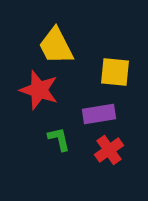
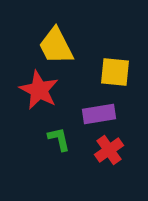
red star: rotated 9 degrees clockwise
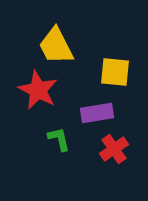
red star: moved 1 px left
purple rectangle: moved 2 px left, 1 px up
red cross: moved 5 px right, 1 px up
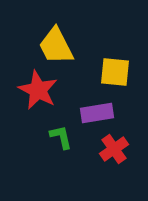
green L-shape: moved 2 px right, 2 px up
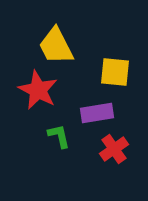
green L-shape: moved 2 px left, 1 px up
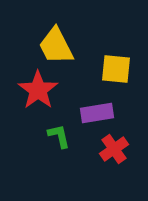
yellow square: moved 1 px right, 3 px up
red star: rotated 9 degrees clockwise
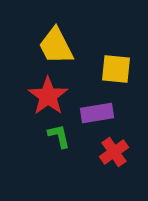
red star: moved 10 px right, 6 px down
red cross: moved 3 px down
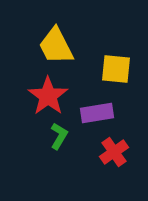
green L-shape: rotated 44 degrees clockwise
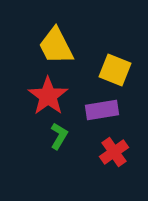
yellow square: moved 1 px left, 1 px down; rotated 16 degrees clockwise
purple rectangle: moved 5 px right, 3 px up
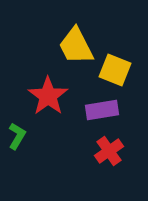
yellow trapezoid: moved 20 px right
green L-shape: moved 42 px left
red cross: moved 5 px left, 1 px up
